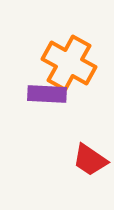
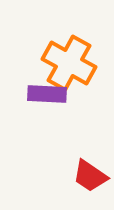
red trapezoid: moved 16 px down
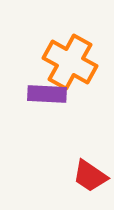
orange cross: moved 1 px right, 1 px up
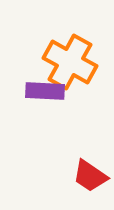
purple rectangle: moved 2 px left, 3 px up
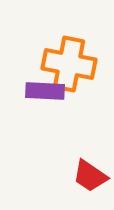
orange cross: moved 1 px left, 2 px down; rotated 18 degrees counterclockwise
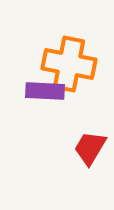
red trapezoid: moved 28 px up; rotated 87 degrees clockwise
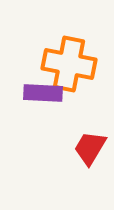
purple rectangle: moved 2 px left, 2 px down
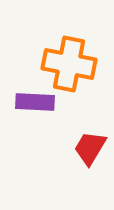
purple rectangle: moved 8 px left, 9 px down
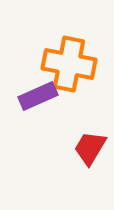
purple rectangle: moved 3 px right, 6 px up; rotated 27 degrees counterclockwise
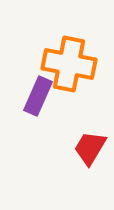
purple rectangle: rotated 42 degrees counterclockwise
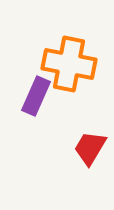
purple rectangle: moved 2 px left
